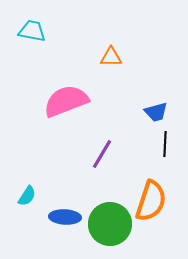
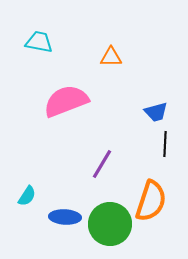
cyan trapezoid: moved 7 px right, 11 px down
purple line: moved 10 px down
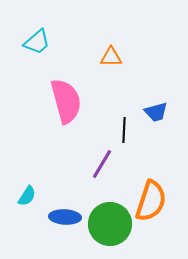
cyan trapezoid: moved 2 px left; rotated 128 degrees clockwise
pink semicircle: rotated 96 degrees clockwise
black line: moved 41 px left, 14 px up
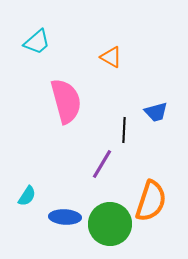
orange triangle: rotated 30 degrees clockwise
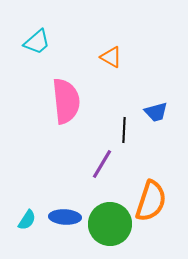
pink semicircle: rotated 9 degrees clockwise
cyan semicircle: moved 24 px down
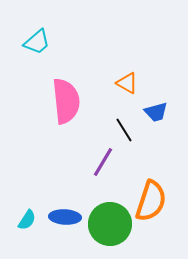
orange triangle: moved 16 px right, 26 px down
black line: rotated 35 degrees counterclockwise
purple line: moved 1 px right, 2 px up
